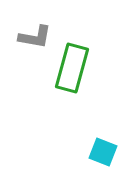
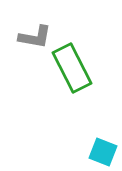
green rectangle: rotated 42 degrees counterclockwise
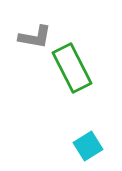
cyan square: moved 15 px left, 6 px up; rotated 36 degrees clockwise
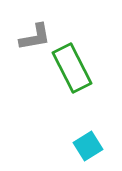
gray L-shape: rotated 20 degrees counterclockwise
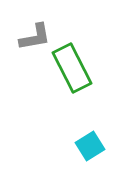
cyan square: moved 2 px right
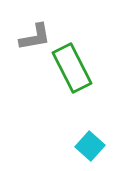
cyan square: rotated 16 degrees counterclockwise
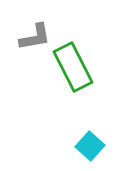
green rectangle: moved 1 px right, 1 px up
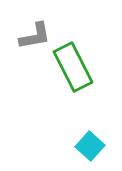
gray L-shape: moved 1 px up
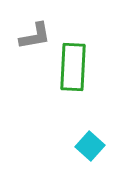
green rectangle: rotated 30 degrees clockwise
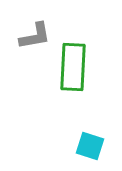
cyan square: rotated 24 degrees counterclockwise
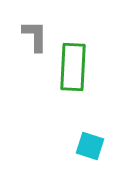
gray L-shape: rotated 80 degrees counterclockwise
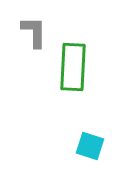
gray L-shape: moved 1 px left, 4 px up
